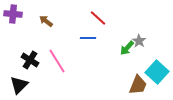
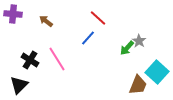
blue line: rotated 49 degrees counterclockwise
pink line: moved 2 px up
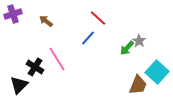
purple cross: rotated 24 degrees counterclockwise
black cross: moved 5 px right, 7 px down
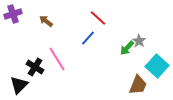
cyan square: moved 6 px up
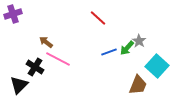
brown arrow: moved 21 px down
blue line: moved 21 px right, 14 px down; rotated 28 degrees clockwise
pink line: moved 1 px right; rotated 30 degrees counterclockwise
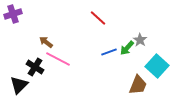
gray star: moved 1 px right, 1 px up
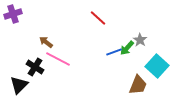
blue line: moved 5 px right
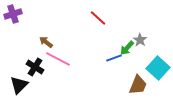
blue line: moved 6 px down
cyan square: moved 1 px right, 2 px down
